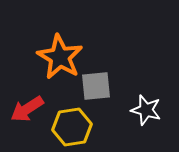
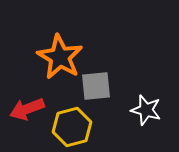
red arrow: rotated 12 degrees clockwise
yellow hexagon: rotated 6 degrees counterclockwise
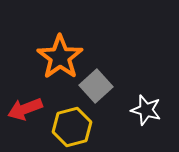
orange star: rotated 6 degrees clockwise
gray square: rotated 36 degrees counterclockwise
red arrow: moved 2 px left
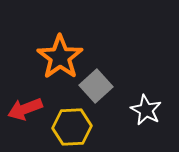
white star: rotated 12 degrees clockwise
yellow hexagon: rotated 12 degrees clockwise
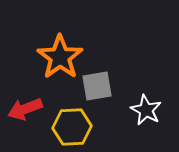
gray square: moved 1 px right; rotated 32 degrees clockwise
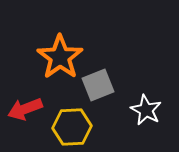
gray square: moved 1 px right, 1 px up; rotated 12 degrees counterclockwise
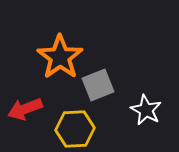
yellow hexagon: moved 3 px right, 2 px down
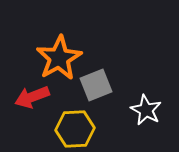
orange star: moved 1 px left, 1 px down; rotated 6 degrees clockwise
gray square: moved 2 px left
red arrow: moved 7 px right, 12 px up
